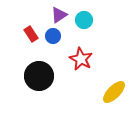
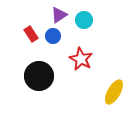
yellow ellipse: rotated 15 degrees counterclockwise
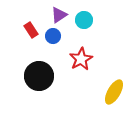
red rectangle: moved 4 px up
red star: rotated 15 degrees clockwise
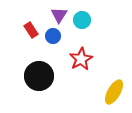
purple triangle: rotated 24 degrees counterclockwise
cyan circle: moved 2 px left
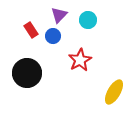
purple triangle: rotated 12 degrees clockwise
cyan circle: moved 6 px right
red star: moved 1 px left, 1 px down
black circle: moved 12 px left, 3 px up
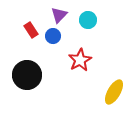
black circle: moved 2 px down
